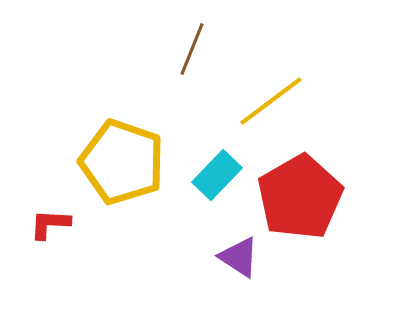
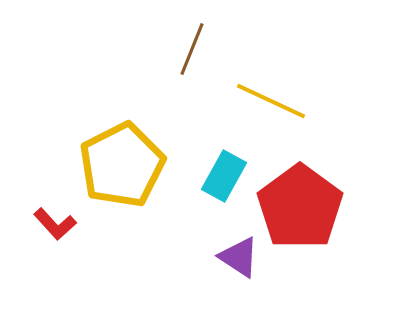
yellow line: rotated 62 degrees clockwise
yellow pentagon: moved 3 px down; rotated 26 degrees clockwise
cyan rectangle: moved 7 px right, 1 px down; rotated 15 degrees counterclockwise
red pentagon: moved 10 px down; rotated 6 degrees counterclockwise
red L-shape: moved 5 px right; rotated 135 degrees counterclockwise
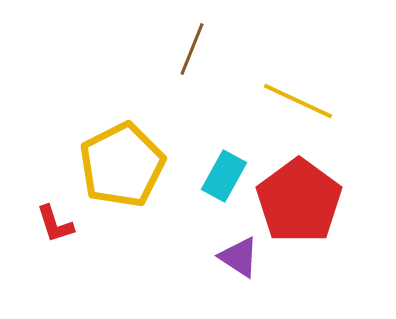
yellow line: moved 27 px right
red pentagon: moved 1 px left, 6 px up
red L-shape: rotated 24 degrees clockwise
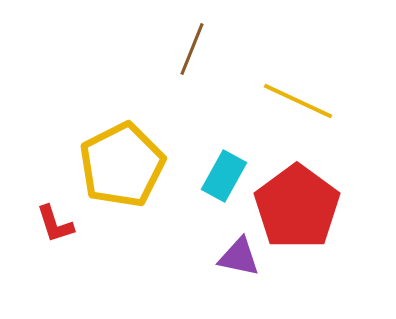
red pentagon: moved 2 px left, 6 px down
purple triangle: rotated 21 degrees counterclockwise
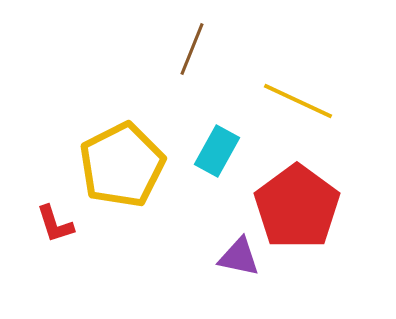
cyan rectangle: moved 7 px left, 25 px up
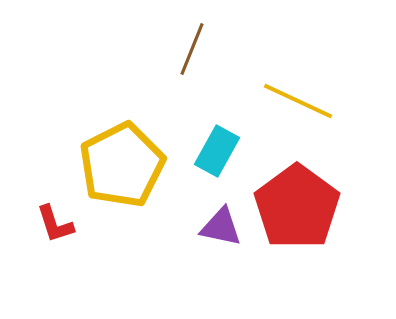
purple triangle: moved 18 px left, 30 px up
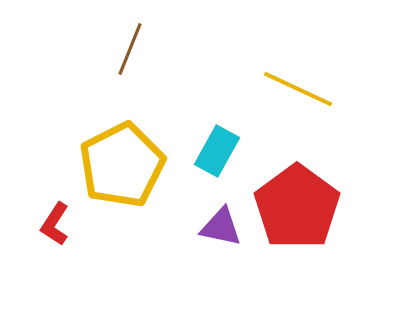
brown line: moved 62 px left
yellow line: moved 12 px up
red L-shape: rotated 51 degrees clockwise
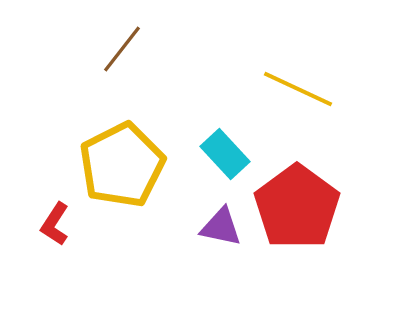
brown line: moved 8 px left; rotated 16 degrees clockwise
cyan rectangle: moved 8 px right, 3 px down; rotated 72 degrees counterclockwise
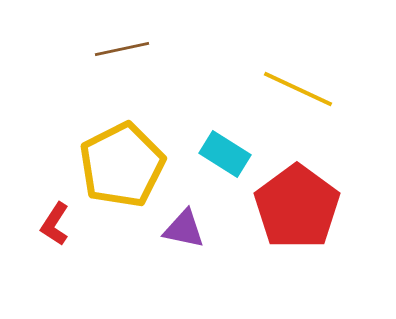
brown line: rotated 40 degrees clockwise
cyan rectangle: rotated 15 degrees counterclockwise
purple triangle: moved 37 px left, 2 px down
